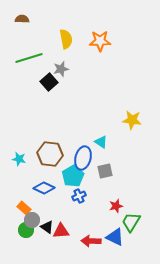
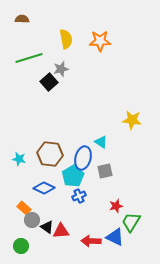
green circle: moved 5 px left, 16 px down
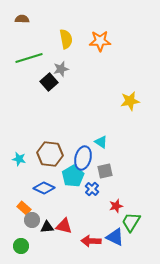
yellow star: moved 2 px left, 19 px up; rotated 18 degrees counterclockwise
blue cross: moved 13 px right, 7 px up; rotated 24 degrees counterclockwise
black triangle: rotated 40 degrees counterclockwise
red triangle: moved 3 px right, 5 px up; rotated 18 degrees clockwise
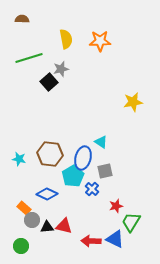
yellow star: moved 3 px right, 1 px down
blue diamond: moved 3 px right, 6 px down
blue triangle: moved 2 px down
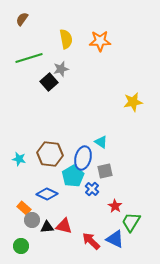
brown semicircle: rotated 56 degrees counterclockwise
red star: moved 1 px left; rotated 24 degrees counterclockwise
red arrow: rotated 42 degrees clockwise
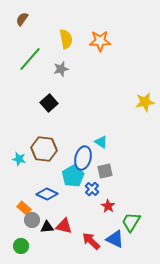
green line: moved 1 px right, 1 px down; rotated 32 degrees counterclockwise
black square: moved 21 px down
yellow star: moved 12 px right
brown hexagon: moved 6 px left, 5 px up
red star: moved 7 px left
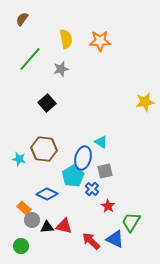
black square: moved 2 px left
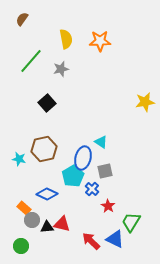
green line: moved 1 px right, 2 px down
brown hexagon: rotated 20 degrees counterclockwise
red triangle: moved 2 px left, 2 px up
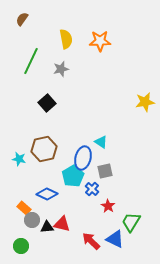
green line: rotated 16 degrees counterclockwise
